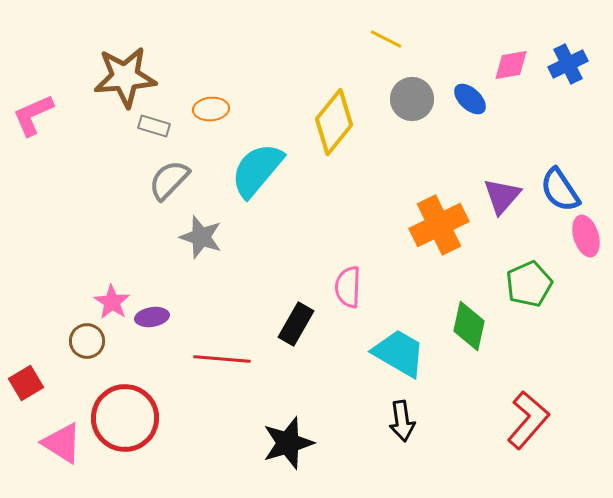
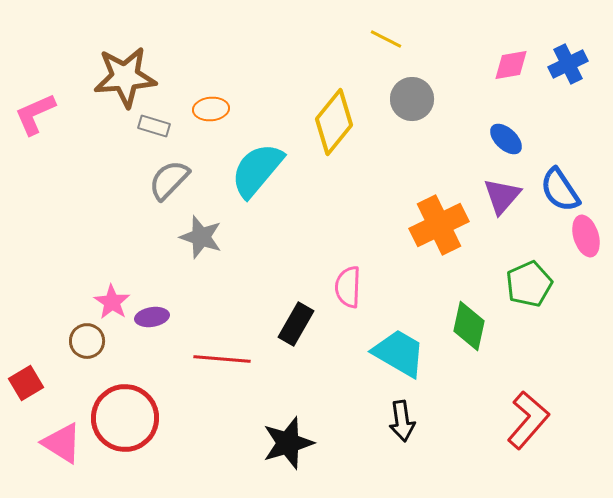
blue ellipse: moved 36 px right, 40 px down
pink L-shape: moved 2 px right, 1 px up
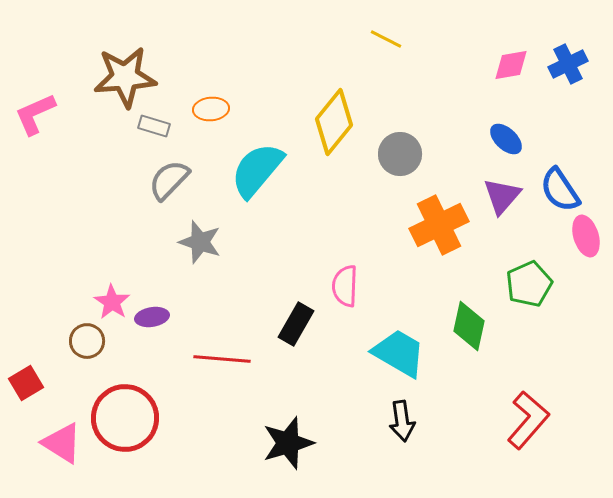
gray circle: moved 12 px left, 55 px down
gray star: moved 1 px left, 5 px down
pink semicircle: moved 3 px left, 1 px up
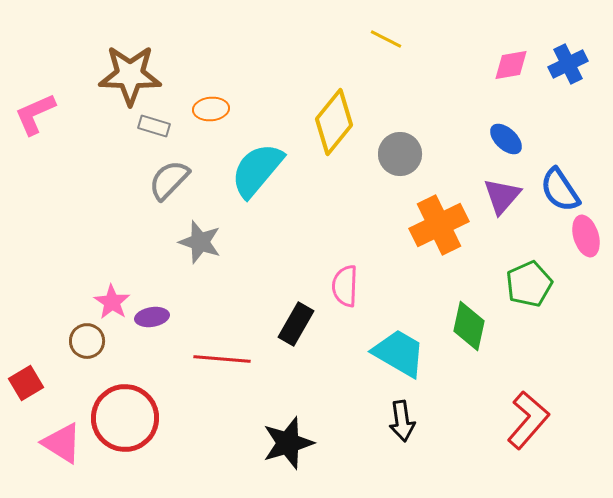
brown star: moved 5 px right, 2 px up; rotated 6 degrees clockwise
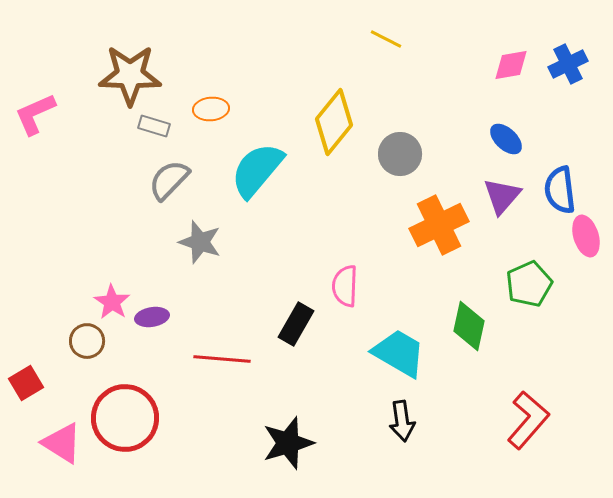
blue semicircle: rotated 27 degrees clockwise
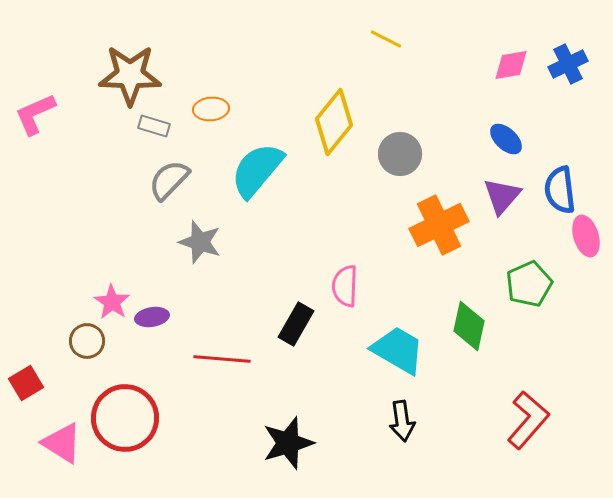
cyan trapezoid: moved 1 px left, 3 px up
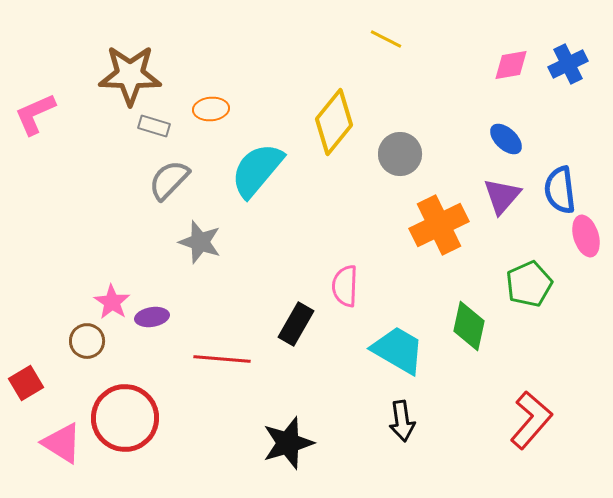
red L-shape: moved 3 px right
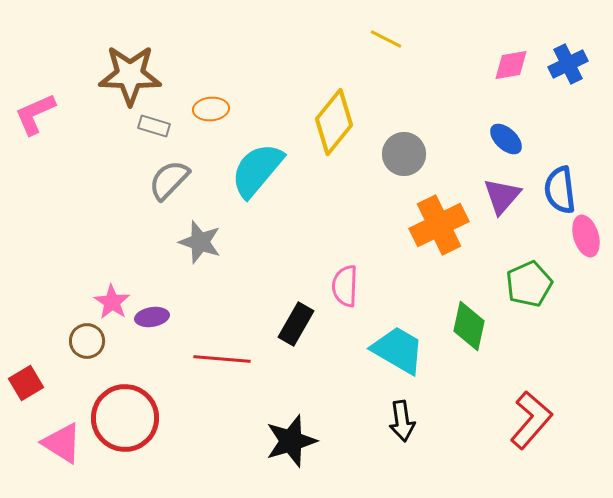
gray circle: moved 4 px right
black star: moved 3 px right, 2 px up
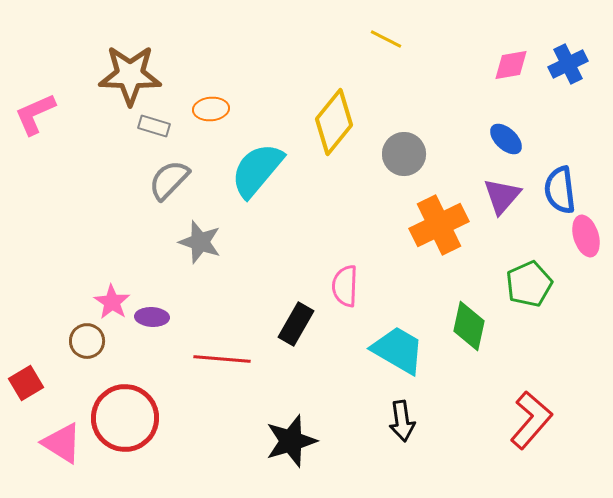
purple ellipse: rotated 12 degrees clockwise
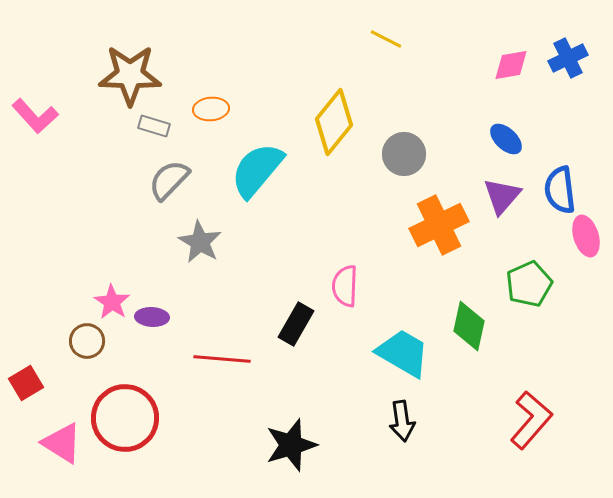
blue cross: moved 6 px up
pink L-shape: moved 2 px down; rotated 108 degrees counterclockwise
gray star: rotated 12 degrees clockwise
cyan trapezoid: moved 5 px right, 3 px down
black star: moved 4 px down
